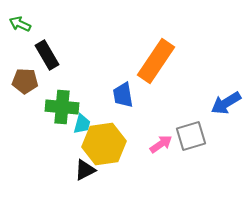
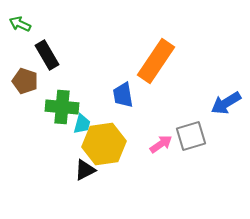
brown pentagon: rotated 15 degrees clockwise
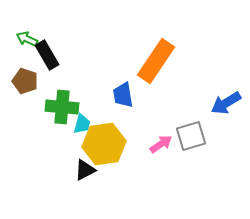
green arrow: moved 7 px right, 15 px down
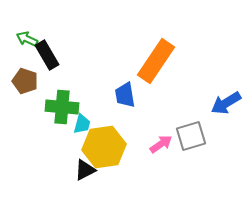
blue trapezoid: moved 2 px right
yellow hexagon: moved 3 px down
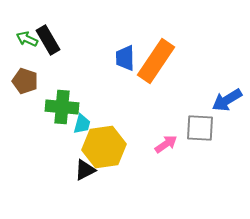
black rectangle: moved 1 px right, 15 px up
blue trapezoid: moved 37 px up; rotated 8 degrees clockwise
blue arrow: moved 1 px right, 3 px up
gray square: moved 9 px right, 8 px up; rotated 20 degrees clockwise
pink arrow: moved 5 px right
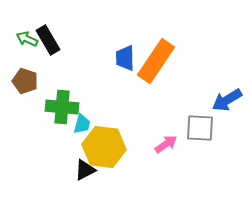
yellow hexagon: rotated 15 degrees clockwise
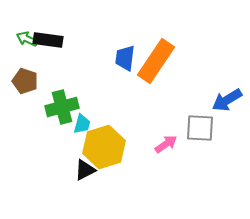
black rectangle: rotated 52 degrees counterclockwise
blue trapezoid: rotated 8 degrees clockwise
green cross: rotated 20 degrees counterclockwise
yellow hexagon: rotated 24 degrees counterclockwise
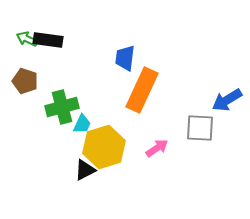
orange rectangle: moved 14 px left, 29 px down; rotated 9 degrees counterclockwise
cyan trapezoid: rotated 10 degrees clockwise
pink arrow: moved 9 px left, 4 px down
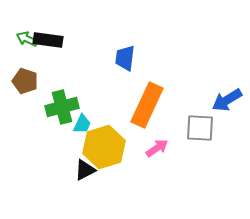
orange rectangle: moved 5 px right, 15 px down
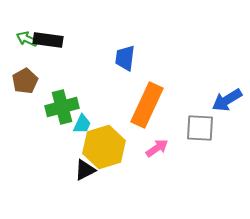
brown pentagon: rotated 25 degrees clockwise
